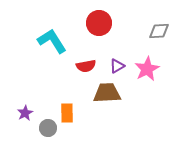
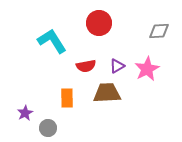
orange rectangle: moved 15 px up
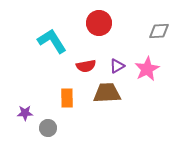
purple star: rotated 28 degrees clockwise
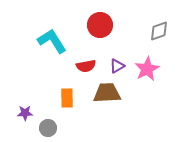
red circle: moved 1 px right, 2 px down
gray diamond: rotated 15 degrees counterclockwise
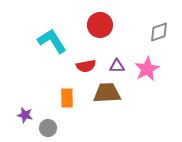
gray diamond: moved 1 px down
purple triangle: rotated 28 degrees clockwise
purple star: moved 2 px down; rotated 14 degrees clockwise
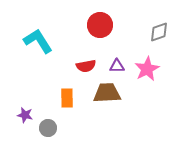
cyan L-shape: moved 14 px left
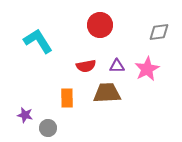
gray diamond: rotated 10 degrees clockwise
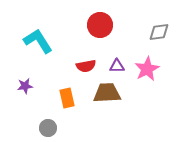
orange rectangle: rotated 12 degrees counterclockwise
purple star: moved 29 px up; rotated 21 degrees counterclockwise
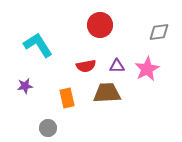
cyan L-shape: moved 4 px down
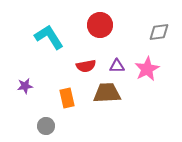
cyan L-shape: moved 11 px right, 8 px up
gray circle: moved 2 px left, 2 px up
